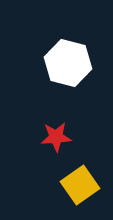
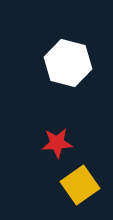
red star: moved 1 px right, 6 px down
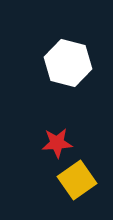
yellow square: moved 3 px left, 5 px up
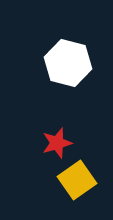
red star: rotated 12 degrees counterclockwise
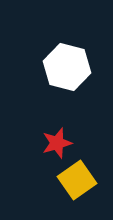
white hexagon: moved 1 px left, 4 px down
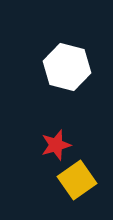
red star: moved 1 px left, 2 px down
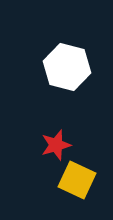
yellow square: rotated 30 degrees counterclockwise
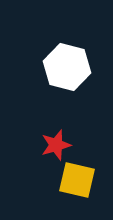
yellow square: rotated 12 degrees counterclockwise
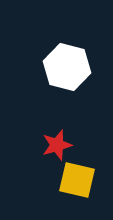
red star: moved 1 px right
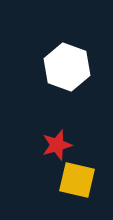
white hexagon: rotated 6 degrees clockwise
